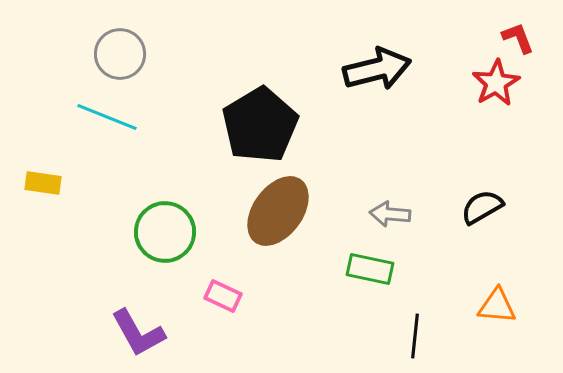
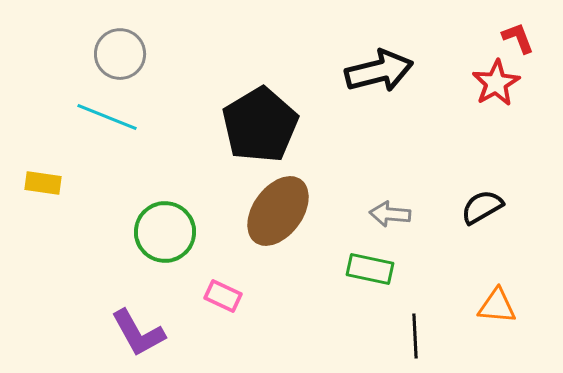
black arrow: moved 2 px right, 2 px down
black line: rotated 9 degrees counterclockwise
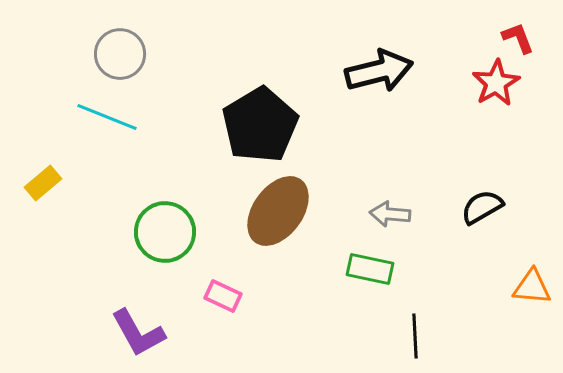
yellow rectangle: rotated 48 degrees counterclockwise
orange triangle: moved 35 px right, 19 px up
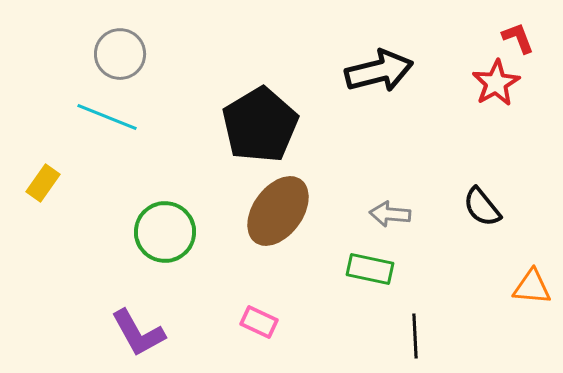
yellow rectangle: rotated 15 degrees counterclockwise
black semicircle: rotated 99 degrees counterclockwise
pink rectangle: moved 36 px right, 26 px down
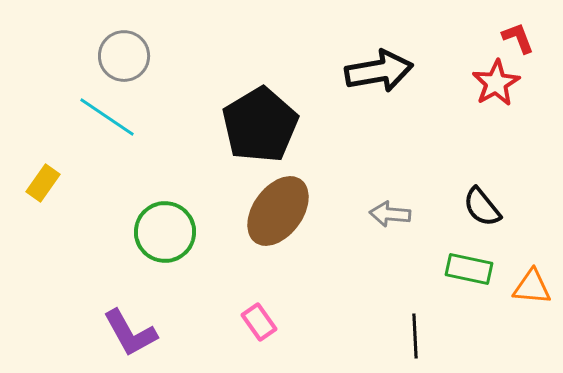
gray circle: moved 4 px right, 2 px down
black arrow: rotated 4 degrees clockwise
cyan line: rotated 12 degrees clockwise
green rectangle: moved 99 px right
pink rectangle: rotated 30 degrees clockwise
purple L-shape: moved 8 px left
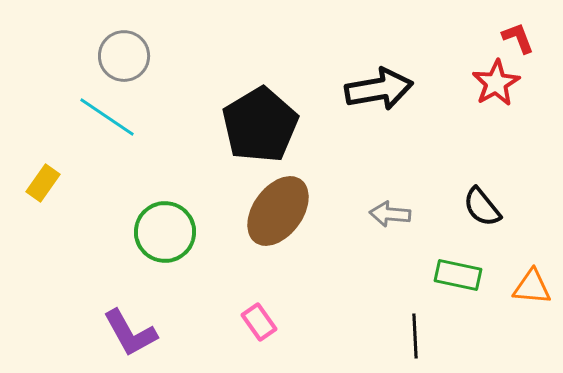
black arrow: moved 18 px down
green rectangle: moved 11 px left, 6 px down
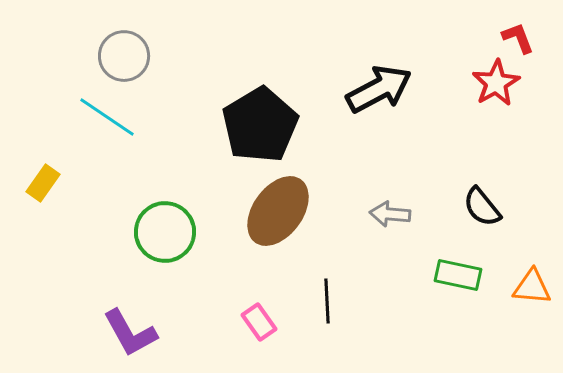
black arrow: rotated 18 degrees counterclockwise
black line: moved 88 px left, 35 px up
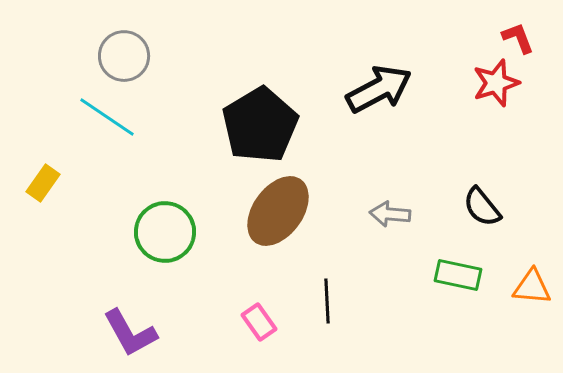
red star: rotated 12 degrees clockwise
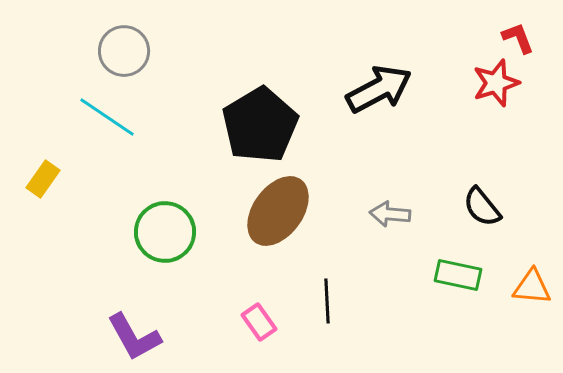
gray circle: moved 5 px up
yellow rectangle: moved 4 px up
purple L-shape: moved 4 px right, 4 px down
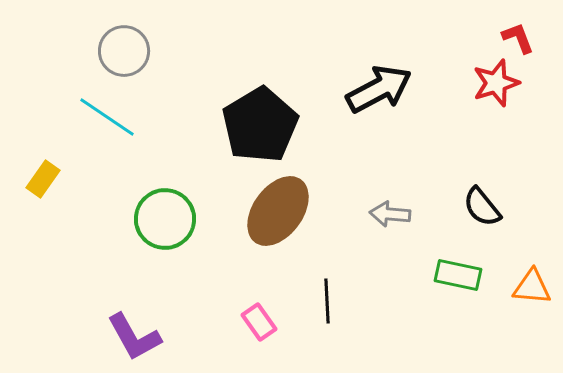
green circle: moved 13 px up
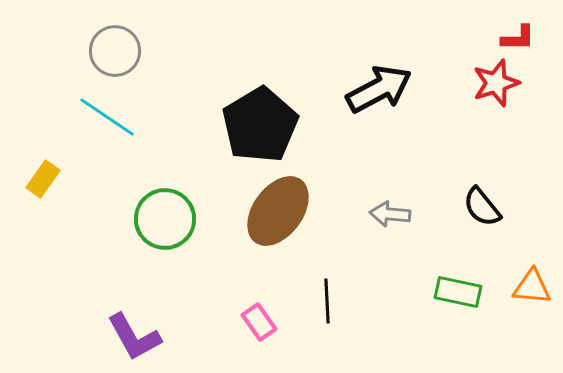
red L-shape: rotated 111 degrees clockwise
gray circle: moved 9 px left
green rectangle: moved 17 px down
